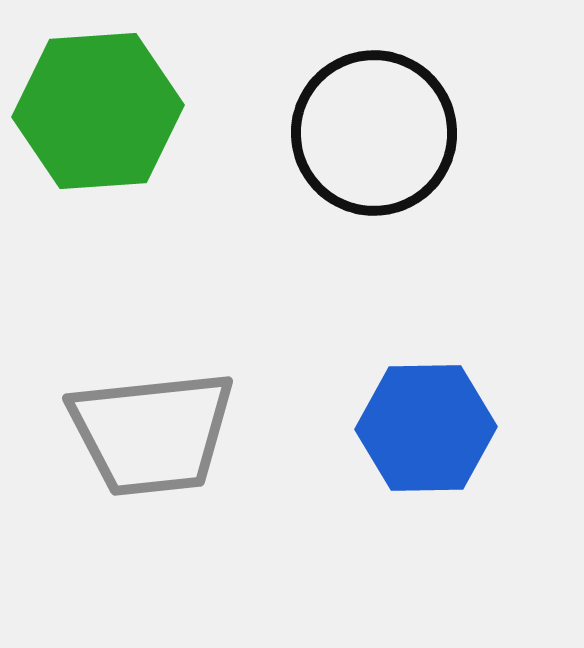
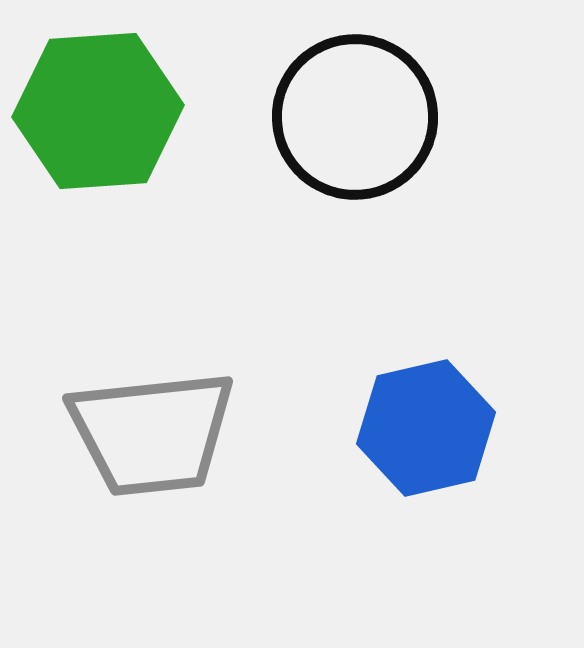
black circle: moved 19 px left, 16 px up
blue hexagon: rotated 12 degrees counterclockwise
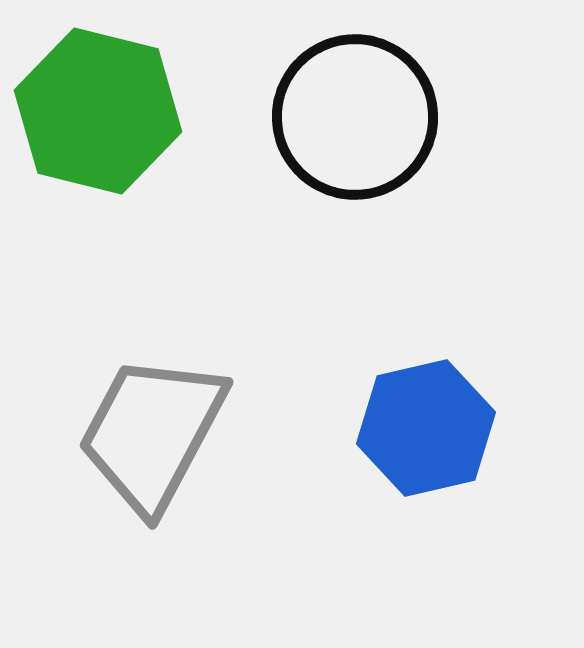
green hexagon: rotated 18 degrees clockwise
gray trapezoid: rotated 124 degrees clockwise
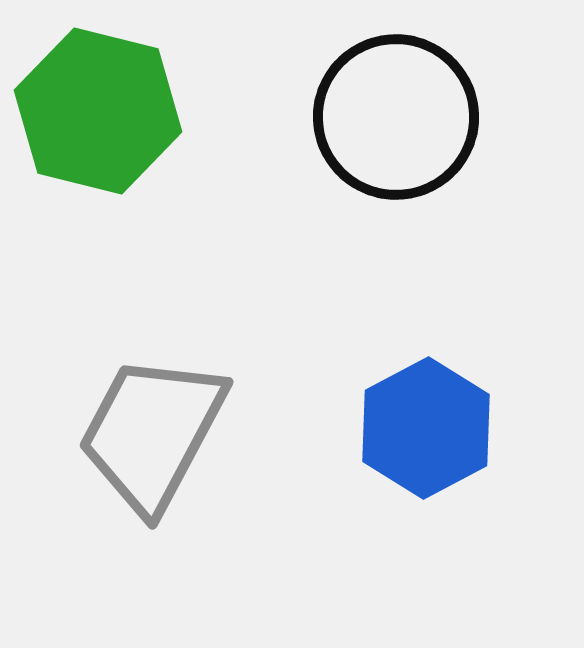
black circle: moved 41 px right
blue hexagon: rotated 15 degrees counterclockwise
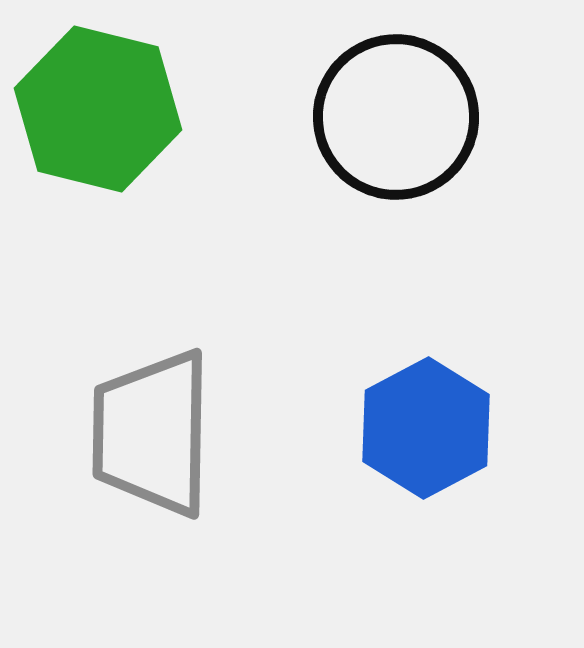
green hexagon: moved 2 px up
gray trapezoid: rotated 27 degrees counterclockwise
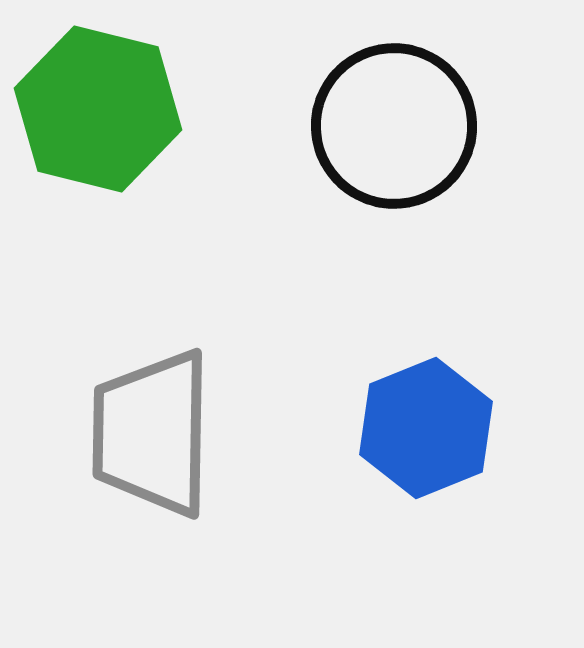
black circle: moved 2 px left, 9 px down
blue hexagon: rotated 6 degrees clockwise
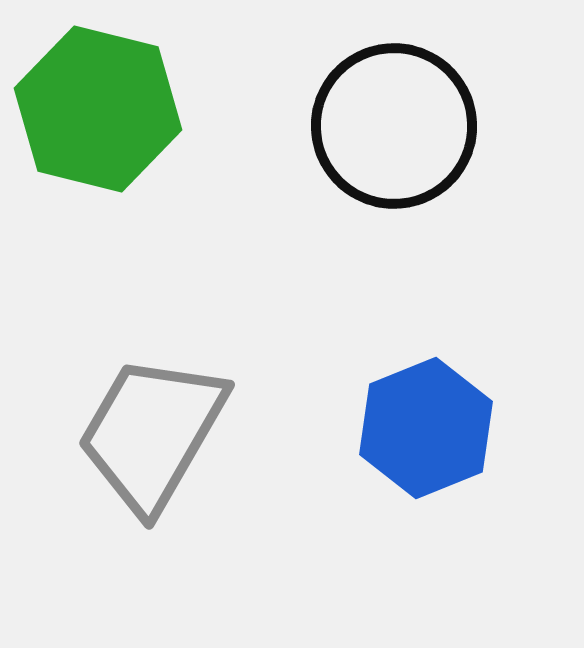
gray trapezoid: rotated 29 degrees clockwise
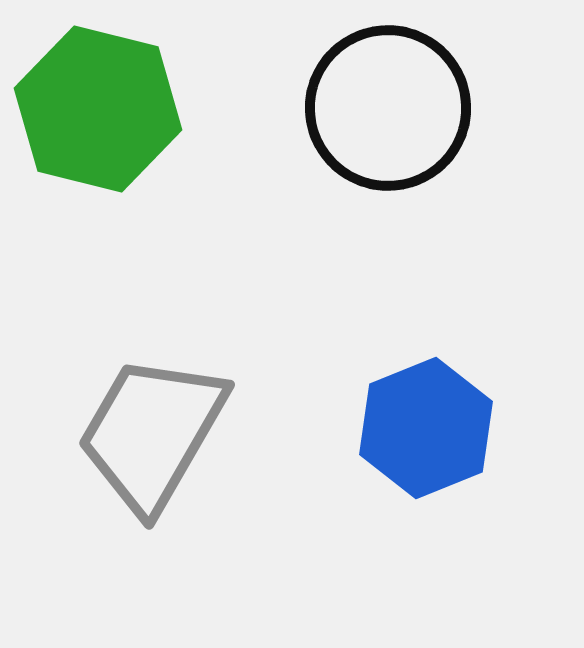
black circle: moved 6 px left, 18 px up
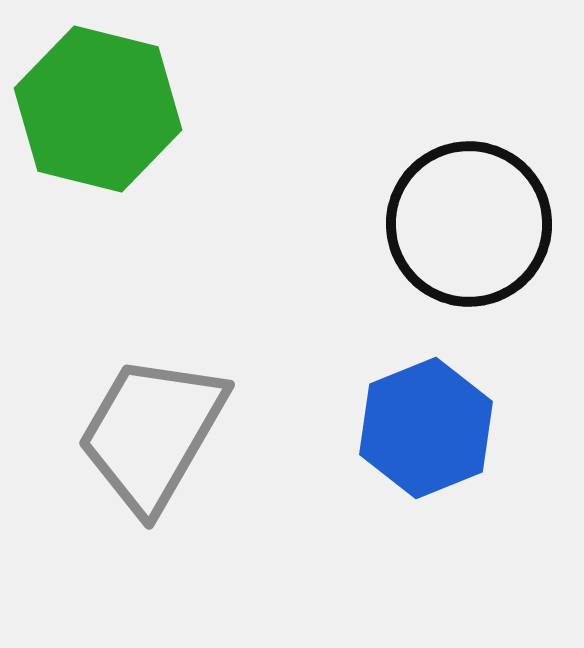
black circle: moved 81 px right, 116 px down
